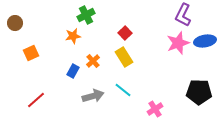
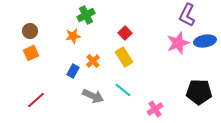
purple L-shape: moved 4 px right
brown circle: moved 15 px right, 8 px down
gray arrow: rotated 40 degrees clockwise
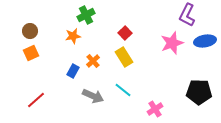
pink star: moved 6 px left
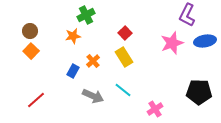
orange square: moved 2 px up; rotated 21 degrees counterclockwise
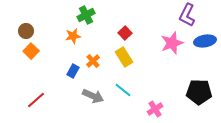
brown circle: moved 4 px left
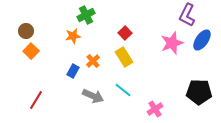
blue ellipse: moved 3 px left, 1 px up; rotated 45 degrees counterclockwise
red line: rotated 18 degrees counterclockwise
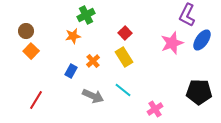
blue rectangle: moved 2 px left
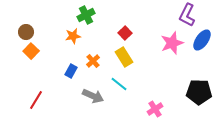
brown circle: moved 1 px down
cyan line: moved 4 px left, 6 px up
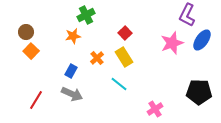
orange cross: moved 4 px right, 3 px up
gray arrow: moved 21 px left, 2 px up
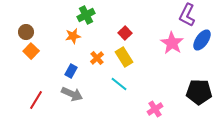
pink star: rotated 20 degrees counterclockwise
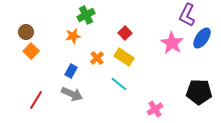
blue ellipse: moved 2 px up
yellow rectangle: rotated 24 degrees counterclockwise
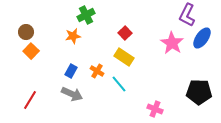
orange cross: moved 13 px down; rotated 16 degrees counterclockwise
cyan line: rotated 12 degrees clockwise
red line: moved 6 px left
pink cross: rotated 35 degrees counterclockwise
